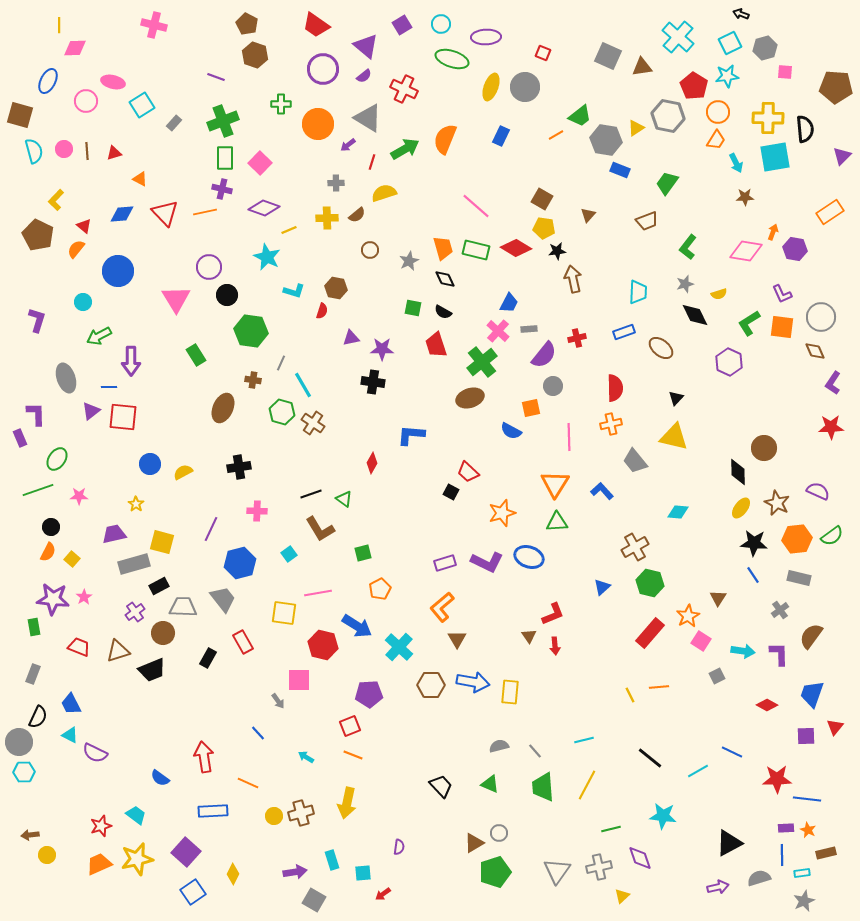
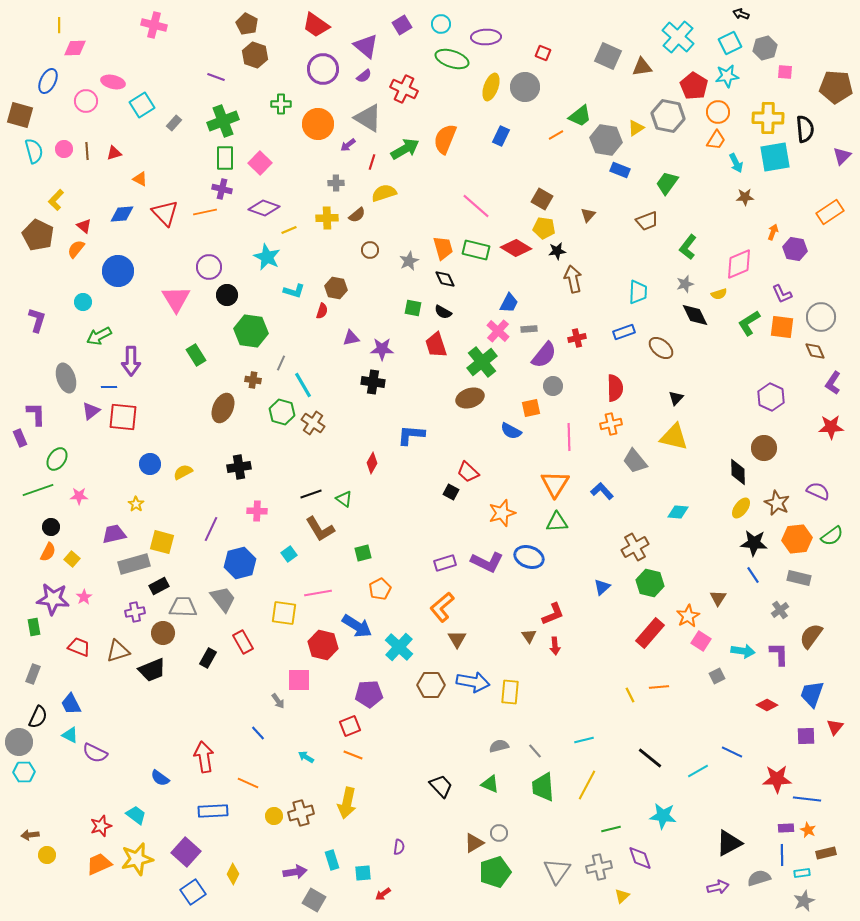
pink diamond at (746, 251): moved 7 px left, 13 px down; rotated 32 degrees counterclockwise
purple hexagon at (729, 362): moved 42 px right, 35 px down
purple cross at (135, 612): rotated 24 degrees clockwise
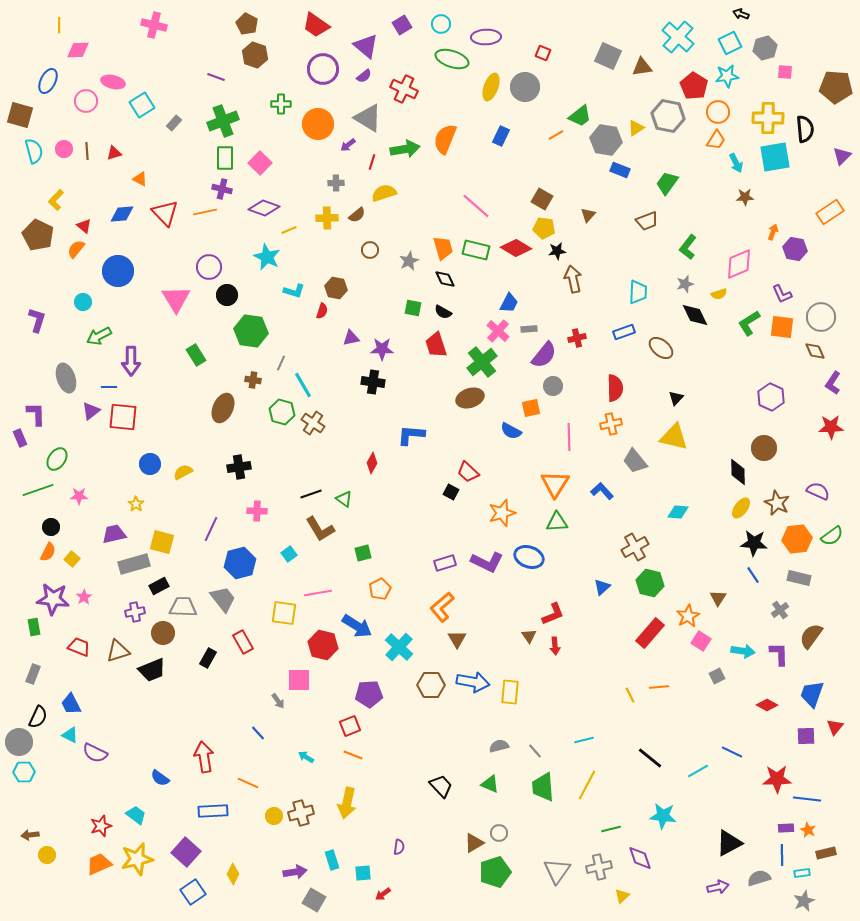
pink diamond at (75, 48): moved 3 px right, 2 px down
green arrow at (405, 149): rotated 20 degrees clockwise
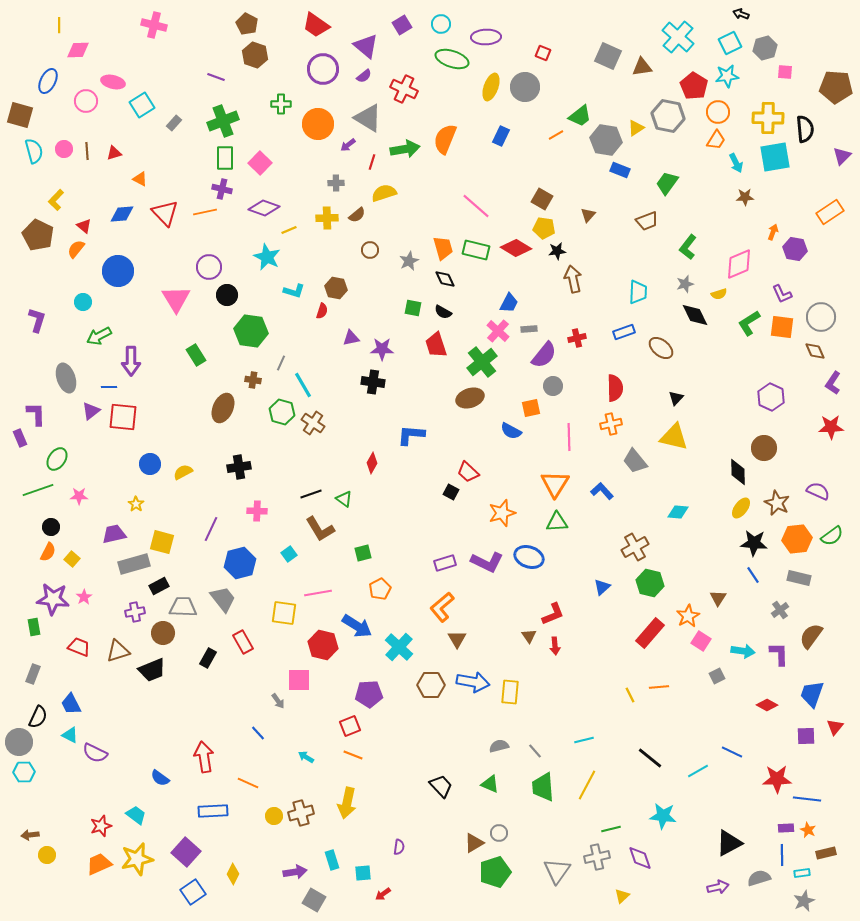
gray cross at (599, 867): moved 2 px left, 10 px up
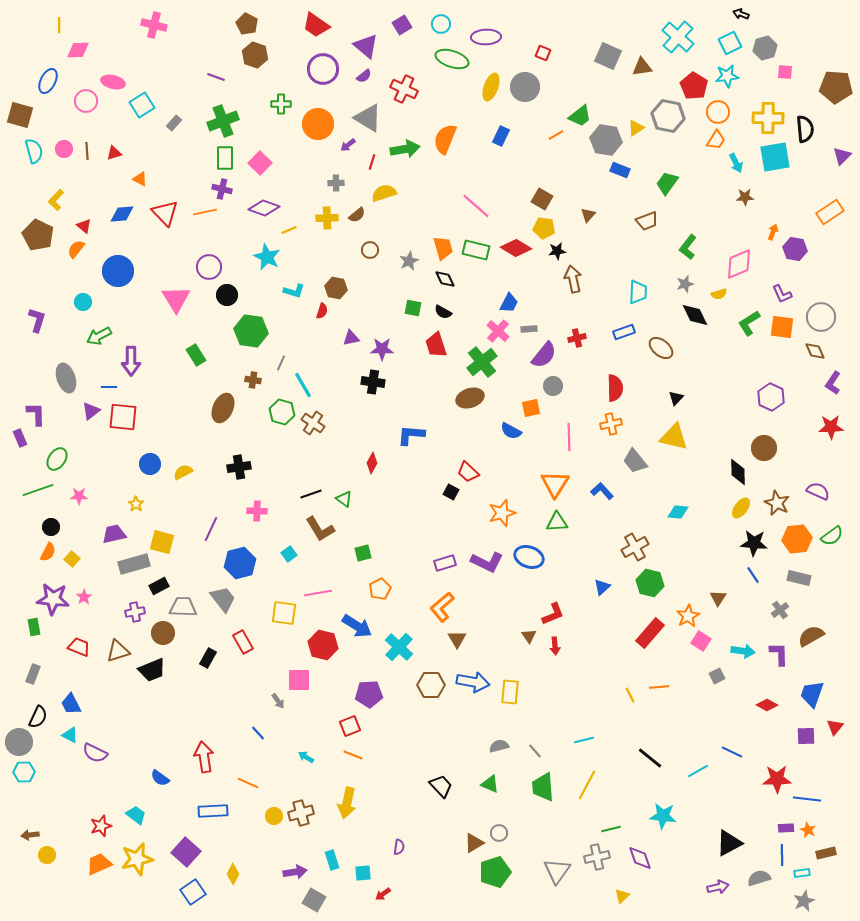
brown semicircle at (811, 636): rotated 24 degrees clockwise
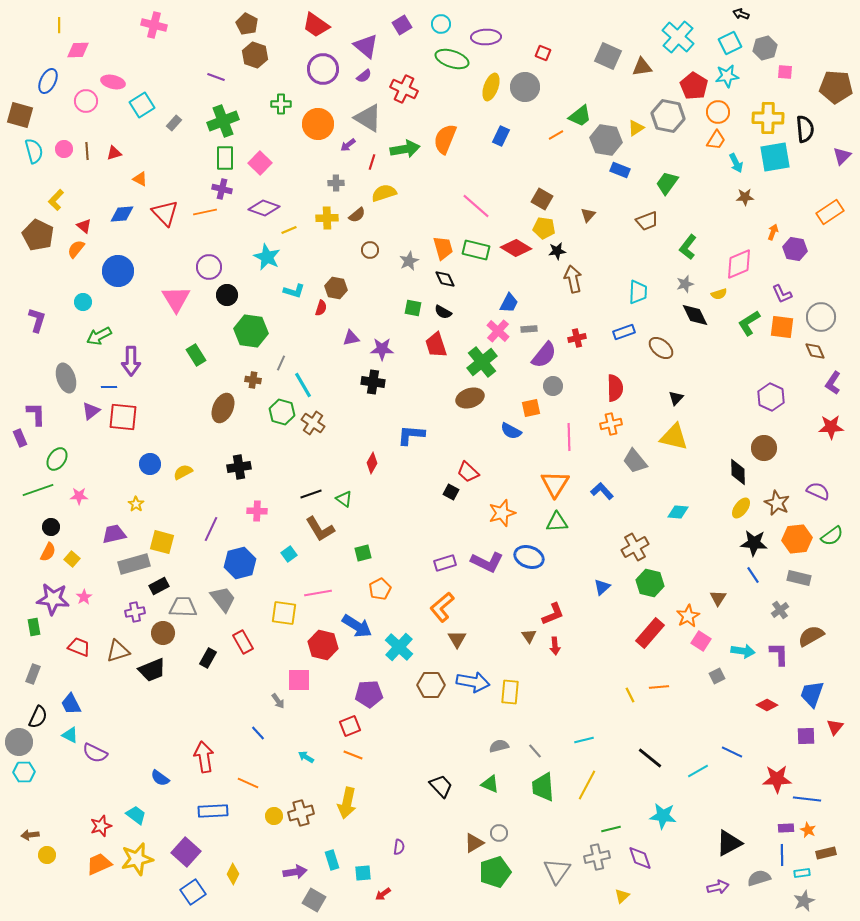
red semicircle at (322, 311): moved 1 px left, 3 px up
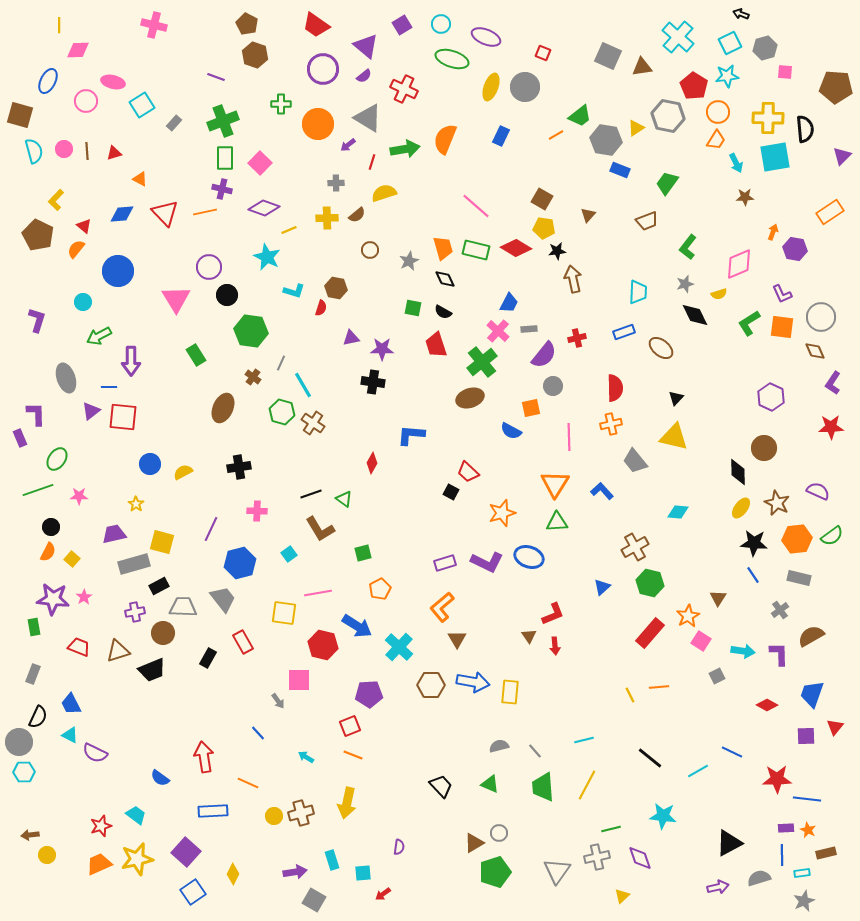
purple ellipse at (486, 37): rotated 24 degrees clockwise
brown cross at (253, 380): moved 3 px up; rotated 28 degrees clockwise
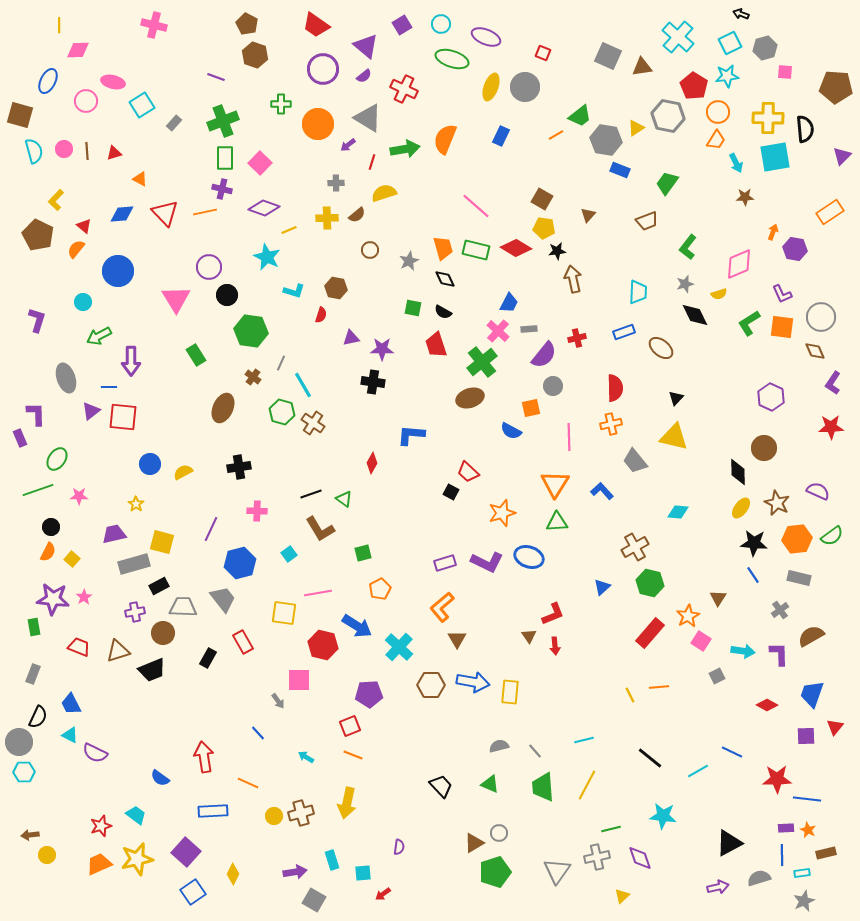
red semicircle at (321, 308): moved 7 px down
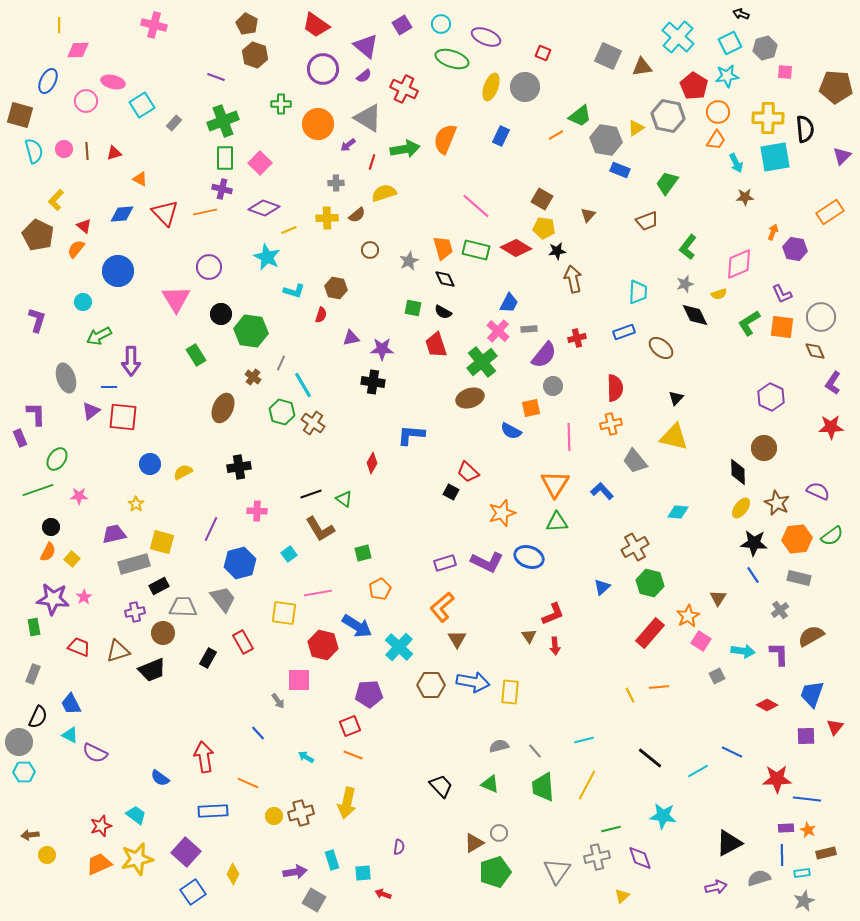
black circle at (227, 295): moved 6 px left, 19 px down
purple arrow at (718, 887): moved 2 px left
red arrow at (383, 894): rotated 56 degrees clockwise
